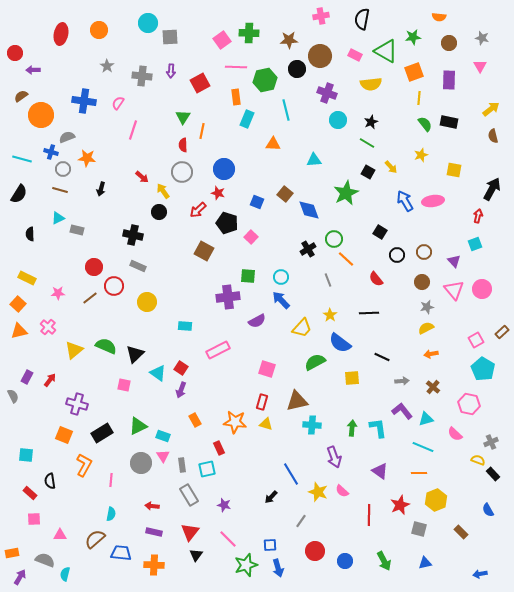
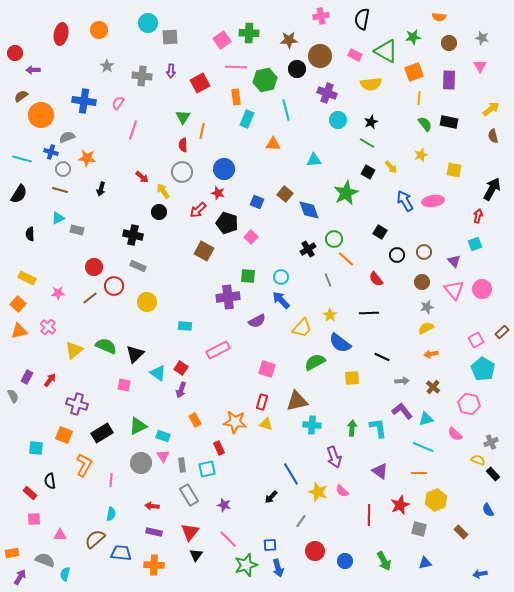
cyan square at (26, 455): moved 10 px right, 7 px up
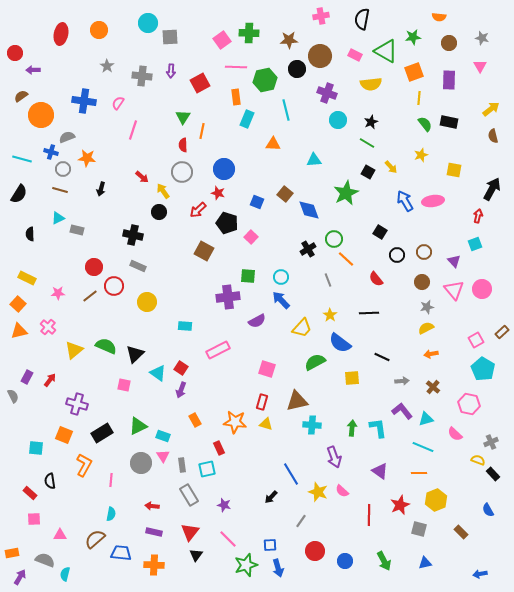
brown line at (90, 298): moved 2 px up
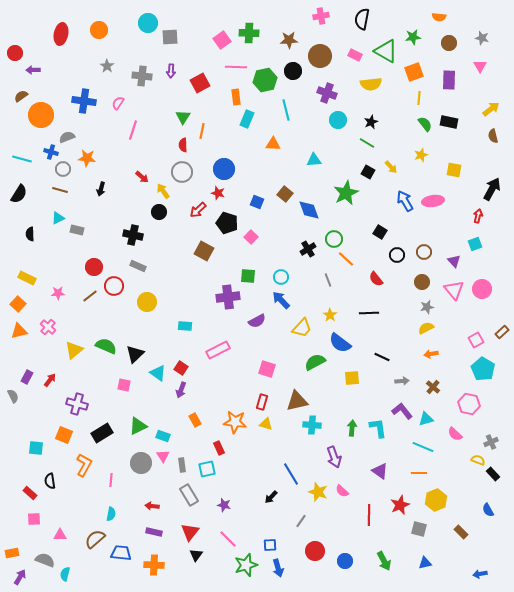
black circle at (297, 69): moved 4 px left, 2 px down
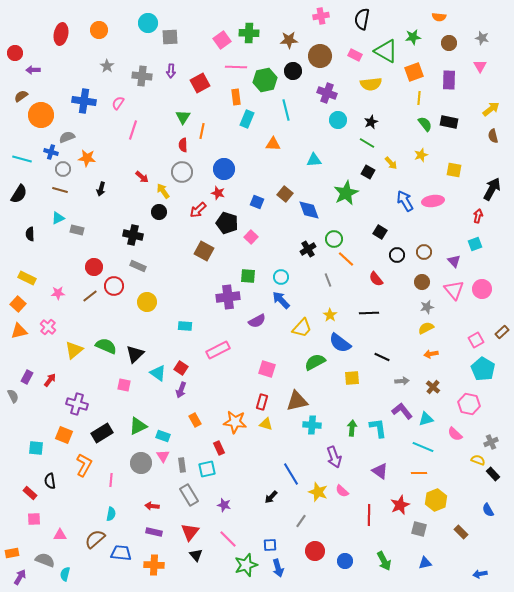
yellow arrow at (391, 167): moved 4 px up
black triangle at (196, 555): rotated 16 degrees counterclockwise
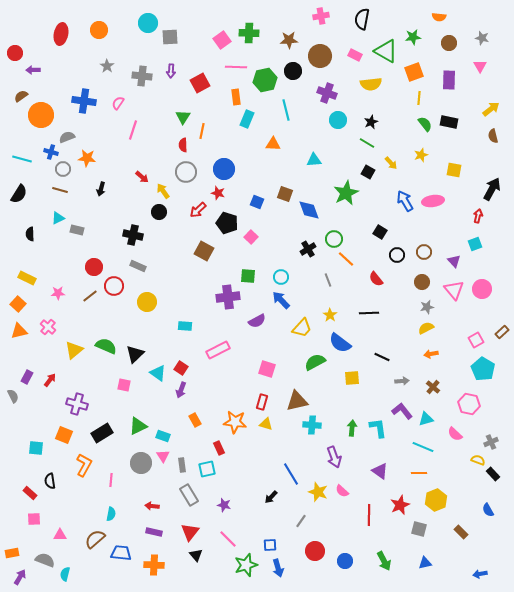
gray circle at (182, 172): moved 4 px right
brown square at (285, 194): rotated 21 degrees counterclockwise
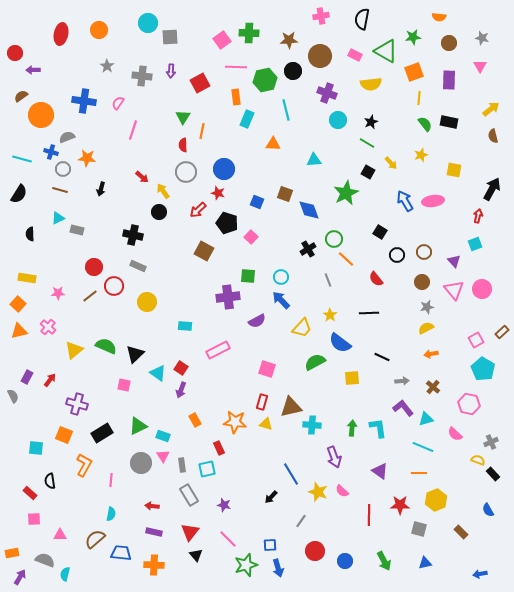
yellow rectangle at (27, 278): rotated 18 degrees counterclockwise
brown triangle at (297, 401): moved 6 px left, 6 px down
purple L-shape at (402, 411): moved 1 px right, 3 px up
red star at (400, 505): rotated 24 degrees clockwise
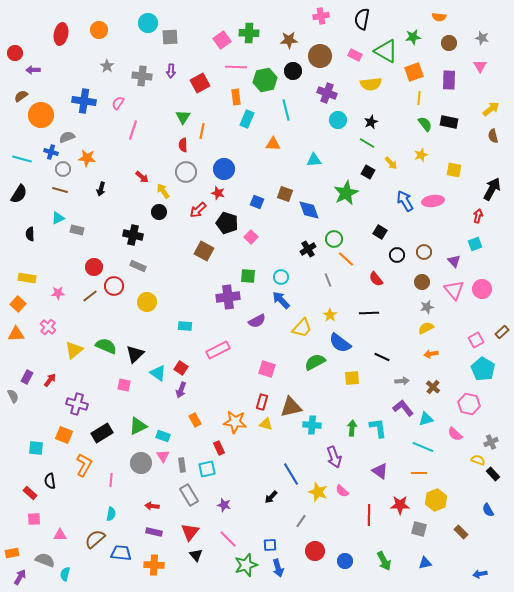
orange triangle at (19, 331): moved 3 px left, 3 px down; rotated 12 degrees clockwise
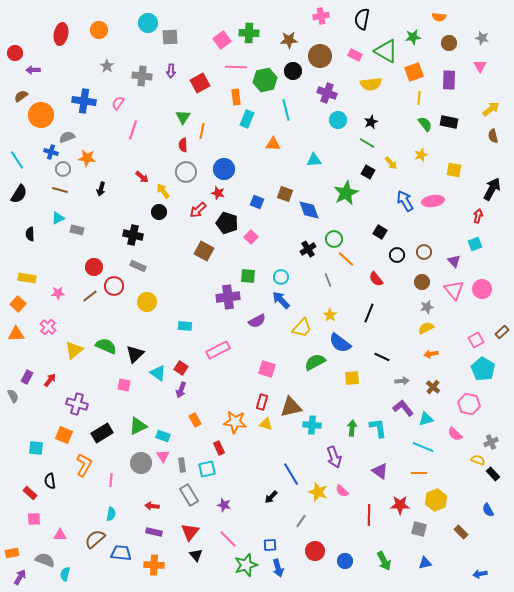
cyan line at (22, 159): moved 5 px left, 1 px down; rotated 42 degrees clockwise
black line at (369, 313): rotated 66 degrees counterclockwise
